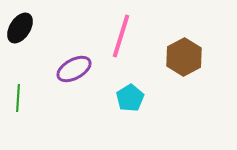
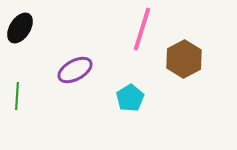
pink line: moved 21 px right, 7 px up
brown hexagon: moved 2 px down
purple ellipse: moved 1 px right, 1 px down
green line: moved 1 px left, 2 px up
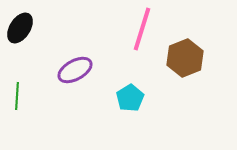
brown hexagon: moved 1 px right, 1 px up; rotated 6 degrees clockwise
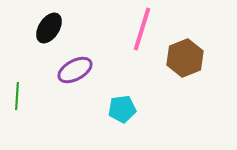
black ellipse: moved 29 px right
cyan pentagon: moved 8 px left, 11 px down; rotated 24 degrees clockwise
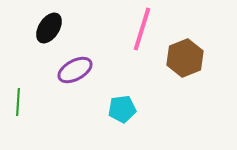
green line: moved 1 px right, 6 px down
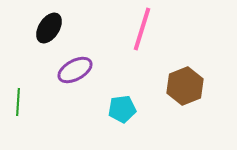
brown hexagon: moved 28 px down
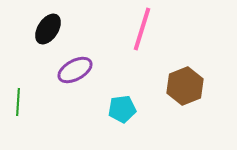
black ellipse: moved 1 px left, 1 px down
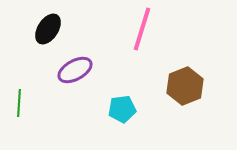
green line: moved 1 px right, 1 px down
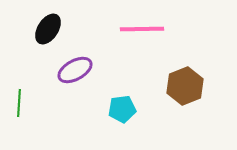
pink line: rotated 72 degrees clockwise
